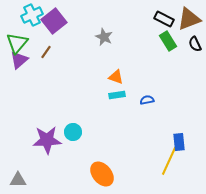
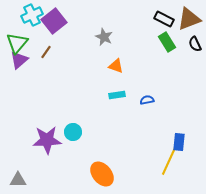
green rectangle: moved 1 px left, 1 px down
orange triangle: moved 11 px up
blue rectangle: rotated 12 degrees clockwise
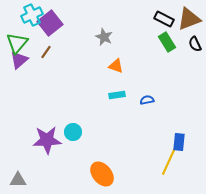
purple square: moved 4 px left, 2 px down
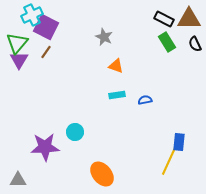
brown triangle: rotated 20 degrees clockwise
purple square: moved 4 px left, 4 px down; rotated 25 degrees counterclockwise
purple triangle: rotated 18 degrees counterclockwise
blue semicircle: moved 2 px left
cyan circle: moved 2 px right
purple star: moved 2 px left, 7 px down
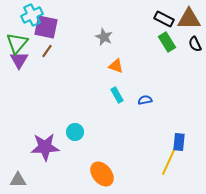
purple square: rotated 15 degrees counterclockwise
brown line: moved 1 px right, 1 px up
cyan rectangle: rotated 70 degrees clockwise
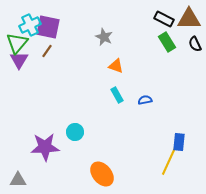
cyan cross: moved 2 px left, 10 px down
purple square: moved 2 px right
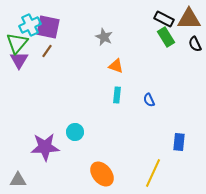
green rectangle: moved 1 px left, 5 px up
cyan rectangle: rotated 35 degrees clockwise
blue semicircle: moved 4 px right; rotated 104 degrees counterclockwise
yellow line: moved 16 px left, 12 px down
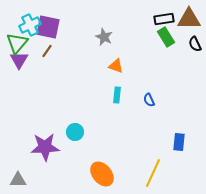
black rectangle: rotated 36 degrees counterclockwise
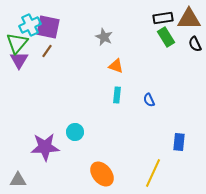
black rectangle: moved 1 px left, 1 px up
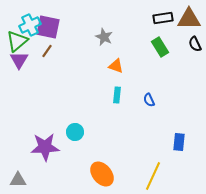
green rectangle: moved 6 px left, 10 px down
green triangle: moved 2 px up; rotated 10 degrees clockwise
yellow line: moved 3 px down
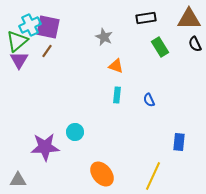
black rectangle: moved 17 px left
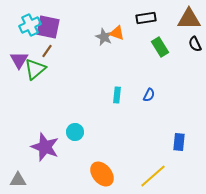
green triangle: moved 18 px right, 28 px down
orange triangle: moved 1 px right, 33 px up
blue semicircle: moved 5 px up; rotated 128 degrees counterclockwise
purple star: rotated 24 degrees clockwise
yellow line: rotated 24 degrees clockwise
